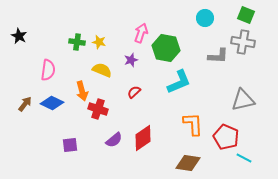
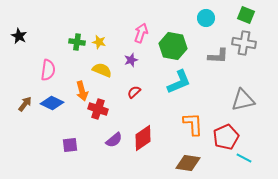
cyan circle: moved 1 px right
gray cross: moved 1 px right, 1 px down
green hexagon: moved 7 px right, 2 px up
red pentagon: rotated 25 degrees clockwise
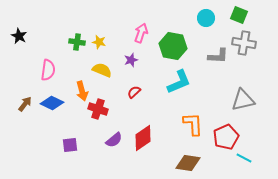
green square: moved 7 px left
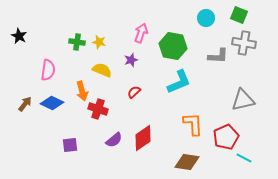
brown diamond: moved 1 px left, 1 px up
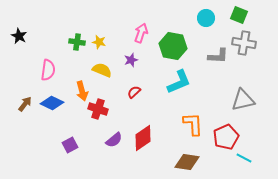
purple square: rotated 21 degrees counterclockwise
